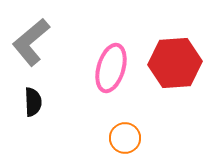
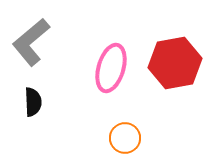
red hexagon: rotated 6 degrees counterclockwise
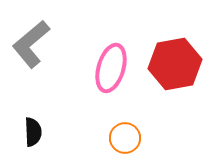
gray L-shape: moved 2 px down
red hexagon: moved 1 px down
black semicircle: moved 30 px down
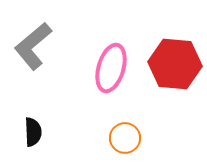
gray L-shape: moved 2 px right, 2 px down
red hexagon: rotated 15 degrees clockwise
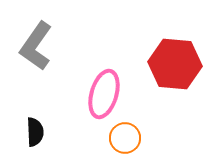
gray L-shape: moved 3 px right; rotated 15 degrees counterclockwise
pink ellipse: moved 7 px left, 26 px down
black semicircle: moved 2 px right
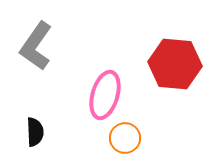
pink ellipse: moved 1 px right, 1 px down
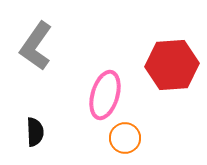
red hexagon: moved 3 px left, 1 px down; rotated 9 degrees counterclockwise
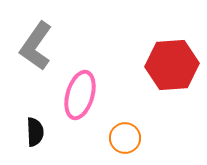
pink ellipse: moved 25 px left
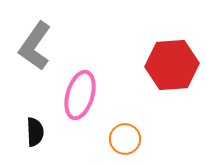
gray L-shape: moved 1 px left
orange circle: moved 1 px down
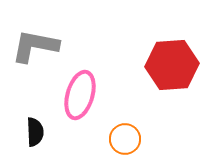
gray L-shape: rotated 66 degrees clockwise
